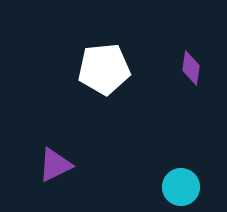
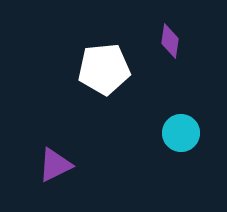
purple diamond: moved 21 px left, 27 px up
cyan circle: moved 54 px up
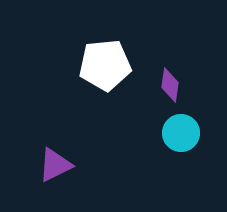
purple diamond: moved 44 px down
white pentagon: moved 1 px right, 4 px up
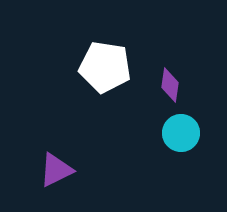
white pentagon: moved 2 px down; rotated 15 degrees clockwise
purple triangle: moved 1 px right, 5 px down
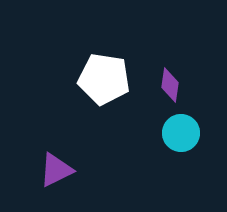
white pentagon: moved 1 px left, 12 px down
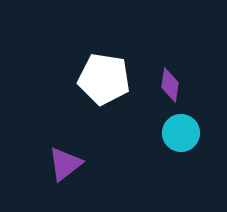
purple triangle: moved 9 px right, 6 px up; rotated 12 degrees counterclockwise
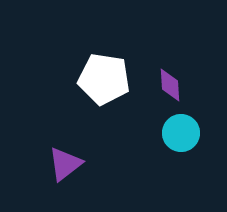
purple diamond: rotated 12 degrees counterclockwise
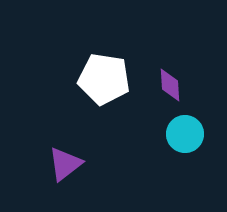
cyan circle: moved 4 px right, 1 px down
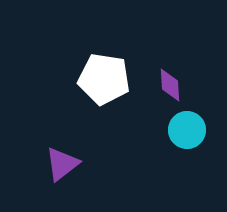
cyan circle: moved 2 px right, 4 px up
purple triangle: moved 3 px left
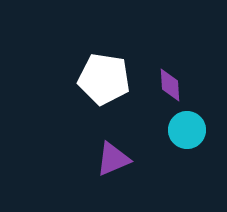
purple triangle: moved 51 px right, 5 px up; rotated 15 degrees clockwise
